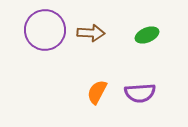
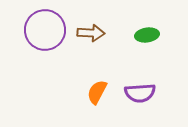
green ellipse: rotated 15 degrees clockwise
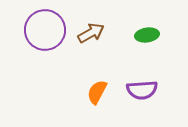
brown arrow: rotated 32 degrees counterclockwise
purple semicircle: moved 2 px right, 3 px up
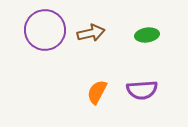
brown arrow: rotated 16 degrees clockwise
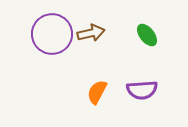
purple circle: moved 7 px right, 4 px down
green ellipse: rotated 60 degrees clockwise
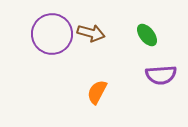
brown arrow: rotated 28 degrees clockwise
purple semicircle: moved 19 px right, 15 px up
